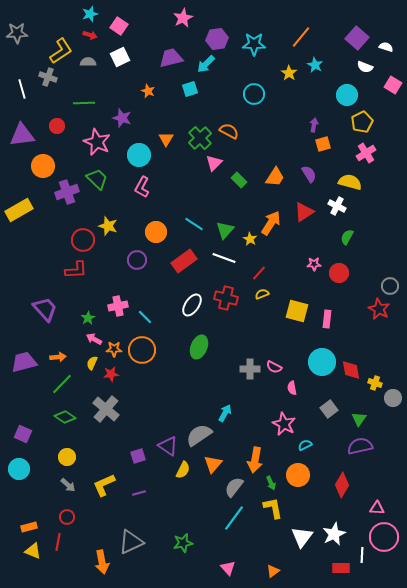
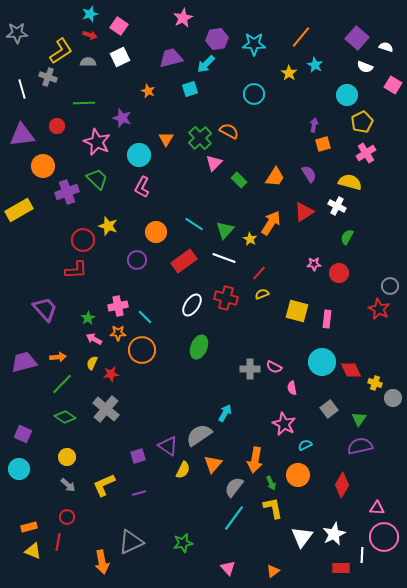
orange star at (114, 349): moved 4 px right, 16 px up
red diamond at (351, 370): rotated 15 degrees counterclockwise
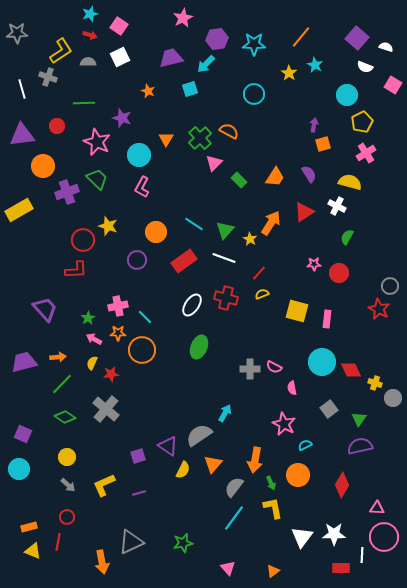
white star at (334, 534): rotated 25 degrees clockwise
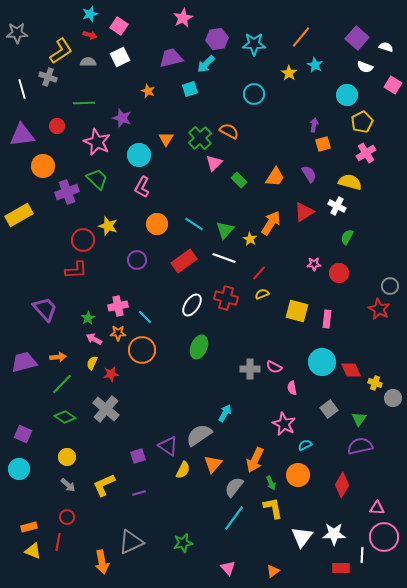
yellow rectangle at (19, 210): moved 5 px down
orange circle at (156, 232): moved 1 px right, 8 px up
orange arrow at (255, 460): rotated 15 degrees clockwise
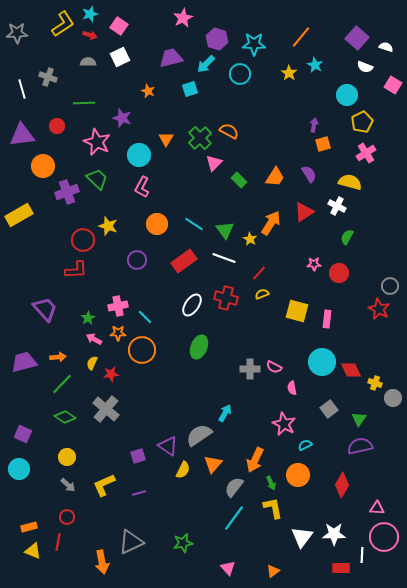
purple hexagon at (217, 39): rotated 25 degrees clockwise
yellow L-shape at (61, 51): moved 2 px right, 27 px up
cyan circle at (254, 94): moved 14 px left, 20 px up
green triangle at (225, 230): rotated 18 degrees counterclockwise
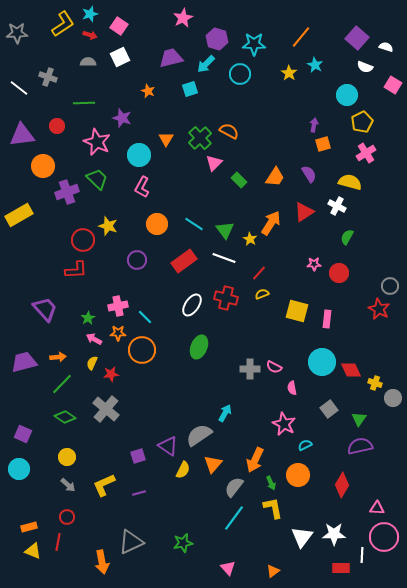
white line at (22, 89): moved 3 px left, 1 px up; rotated 36 degrees counterclockwise
